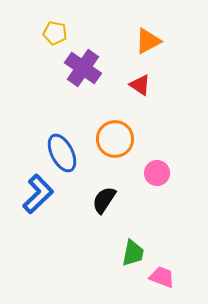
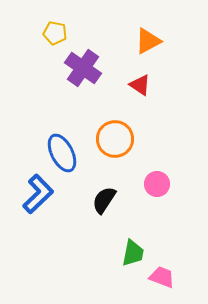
pink circle: moved 11 px down
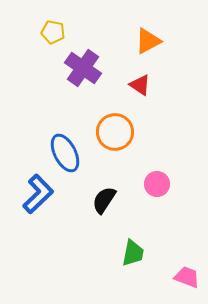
yellow pentagon: moved 2 px left, 1 px up
orange circle: moved 7 px up
blue ellipse: moved 3 px right
pink trapezoid: moved 25 px right
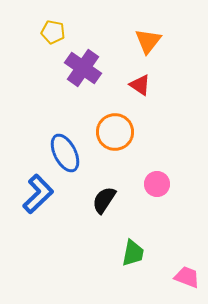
orange triangle: rotated 24 degrees counterclockwise
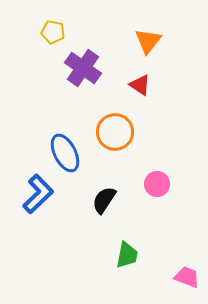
green trapezoid: moved 6 px left, 2 px down
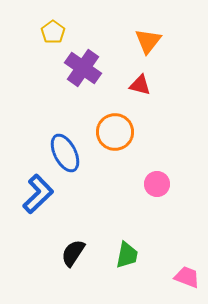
yellow pentagon: rotated 25 degrees clockwise
red triangle: rotated 20 degrees counterclockwise
black semicircle: moved 31 px left, 53 px down
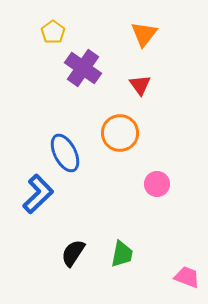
orange triangle: moved 4 px left, 7 px up
red triangle: rotated 40 degrees clockwise
orange circle: moved 5 px right, 1 px down
green trapezoid: moved 5 px left, 1 px up
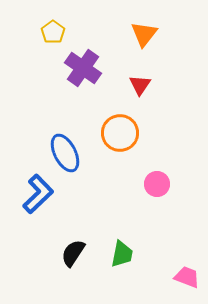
red triangle: rotated 10 degrees clockwise
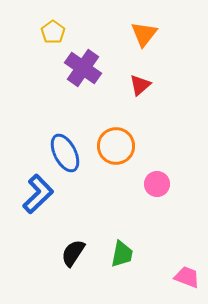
red triangle: rotated 15 degrees clockwise
orange circle: moved 4 px left, 13 px down
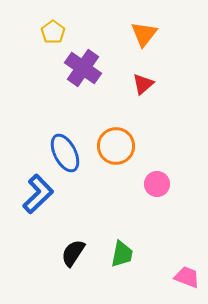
red triangle: moved 3 px right, 1 px up
